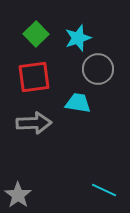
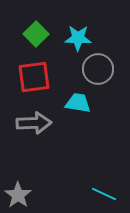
cyan star: rotated 20 degrees clockwise
cyan line: moved 4 px down
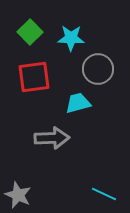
green square: moved 6 px left, 2 px up
cyan star: moved 7 px left
cyan trapezoid: rotated 24 degrees counterclockwise
gray arrow: moved 18 px right, 15 px down
gray star: rotated 12 degrees counterclockwise
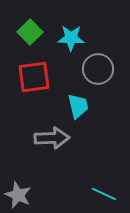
cyan trapezoid: moved 3 px down; rotated 92 degrees clockwise
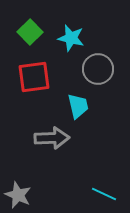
cyan star: rotated 12 degrees clockwise
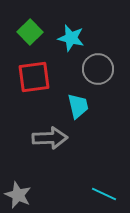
gray arrow: moved 2 px left
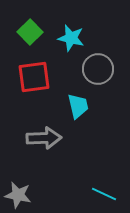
gray arrow: moved 6 px left
gray star: rotated 12 degrees counterclockwise
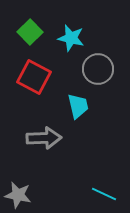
red square: rotated 36 degrees clockwise
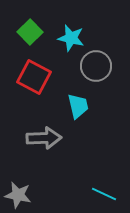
gray circle: moved 2 px left, 3 px up
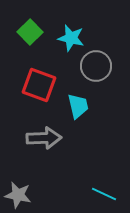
red square: moved 5 px right, 8 px down; rotated 8 degrees counterclockwise
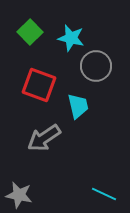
gray arrow: rotated 148 degrees clockwise
gray star: moved 1 px right
